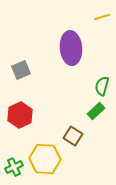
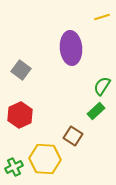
gray square: rotated 30 degrees counterclockwise
green semicircle: rotated 18 degrees clockwise
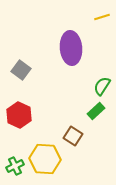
red hexagon: moved 1 px left; rotated 10 degrees counterclockwise
green cross: moved 1 px right, 1 px up
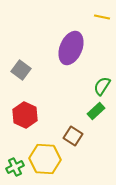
yellow line: rotated 28 degrees clockwise
purple ellipse: rotated 28 degrees clockwise
red hexagon: moved 6 px right
green cross: moved 1 px down
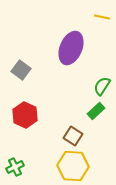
yellow hexagon: moved 28 px right, 7 px down
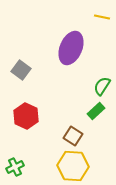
red hexagon: moved 1 px right, 1 px down
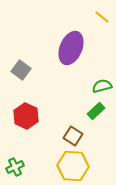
yellow line: rotated 28 degrees clockwise
green semicircle: rotated 42 degrees clockwise
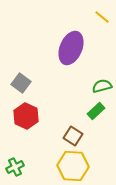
gray square: moved 13 px down
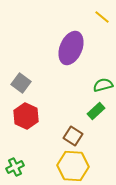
green semicircle: moved 1 px right, 1 px up
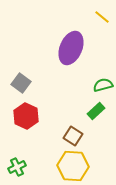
green cross: moved 2 px right
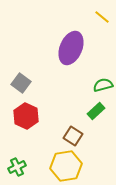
yellow hexagon: moved 7 px left; rotated 12 degrees counterclockwise
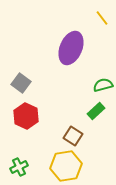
yellow line: moved 1 px down; rotated 14 degrees clockwise
green cross: moved 2 px right
